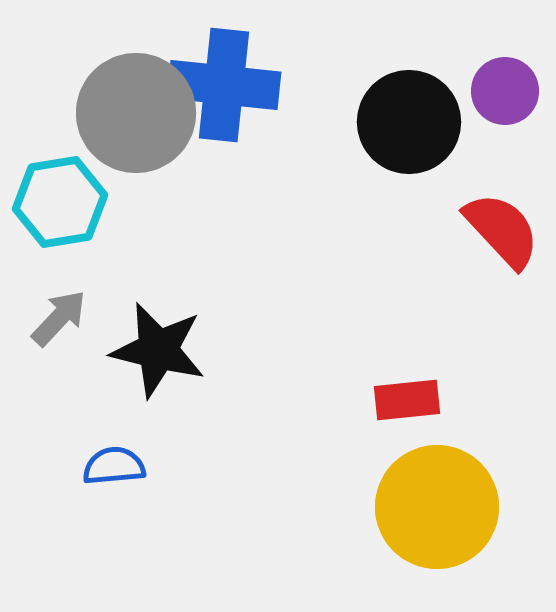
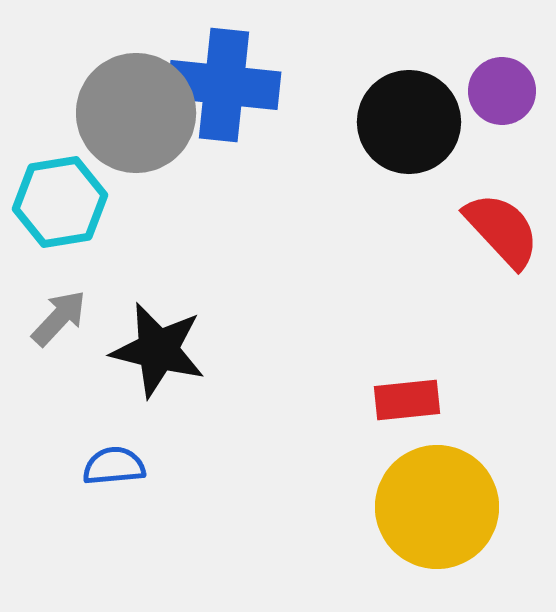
purple circle: moved 3 px left
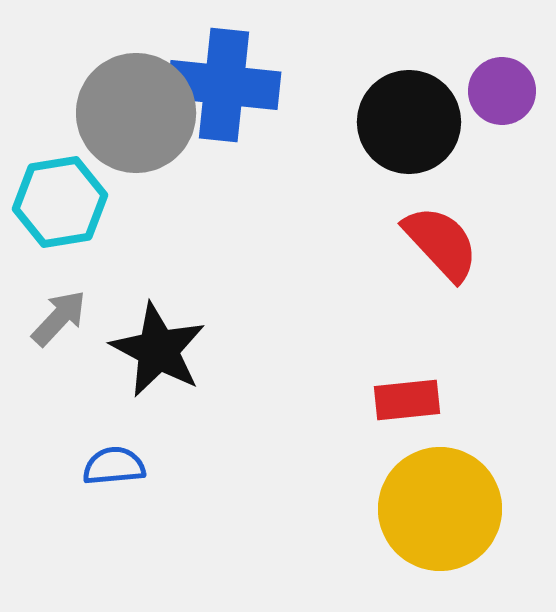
red semicircle: moved 61 px left, 13 px down
black star: rotated 14 degrees clockwise
yellow circle: moved 3 px right, 2 px down
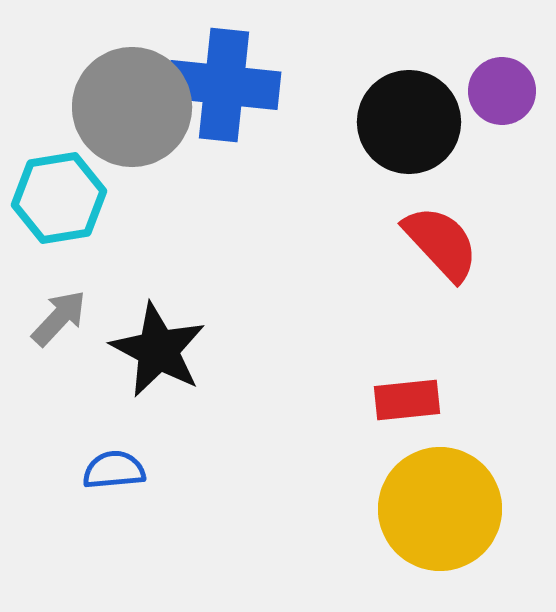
gray circle: moved 4 px left, 6 px up
cyan hexagon: moved 1 px left, 4 px up
blue semicircle: moved 4 px down
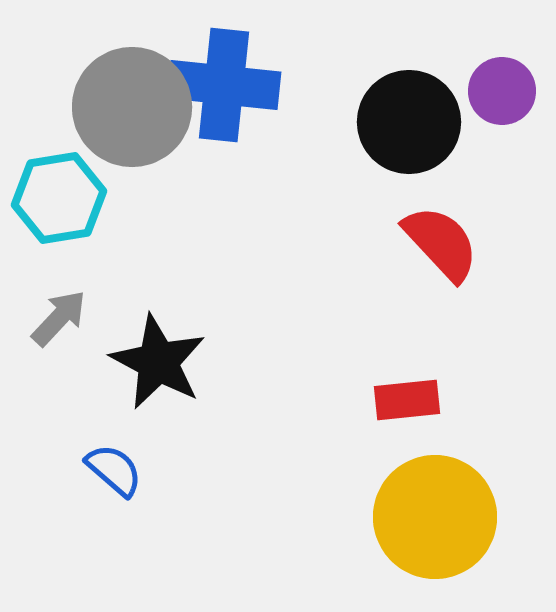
black star: moved 12 px down
blue semicircle: rotated 46 degrees clockwise
yellow circle: moved 5 px left, 8 px down
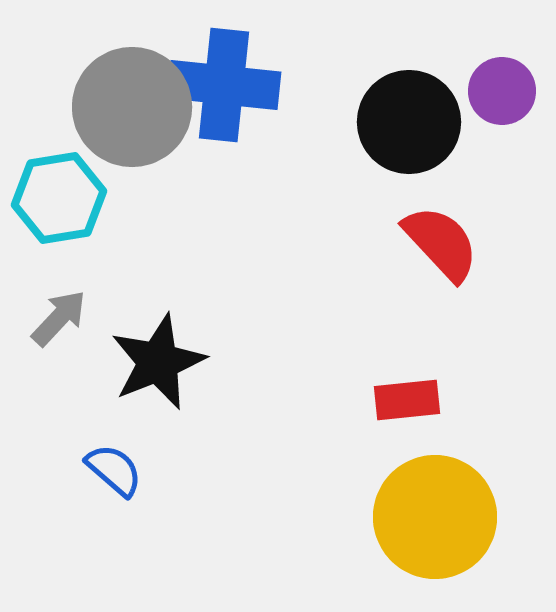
black star: rotated 22 degrees clockwise
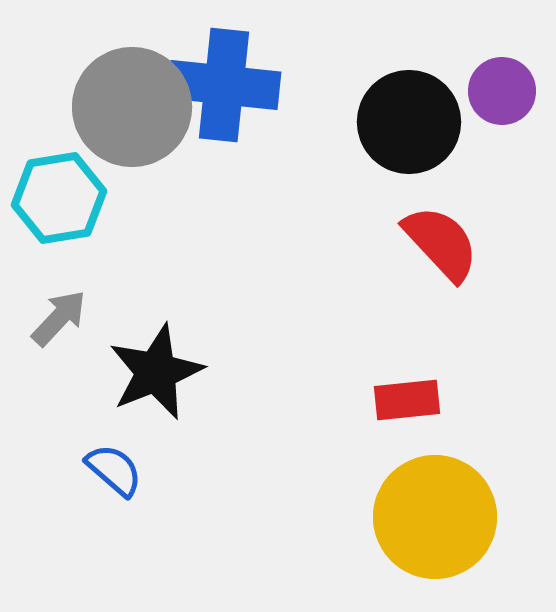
black star: moved 2 px left, 10 px down
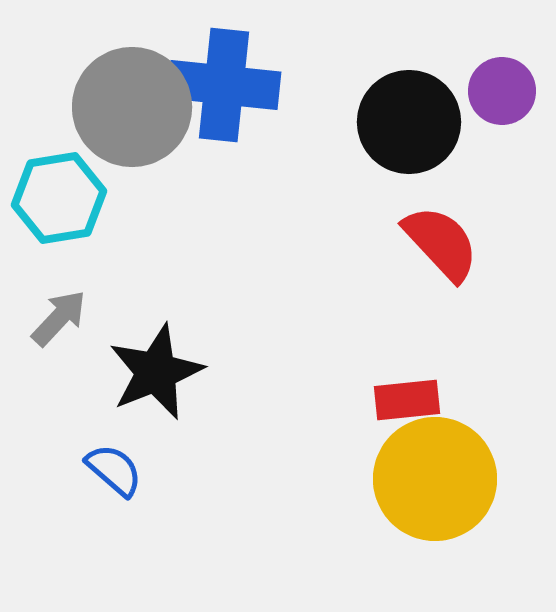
yellow circle: moved 38 px up
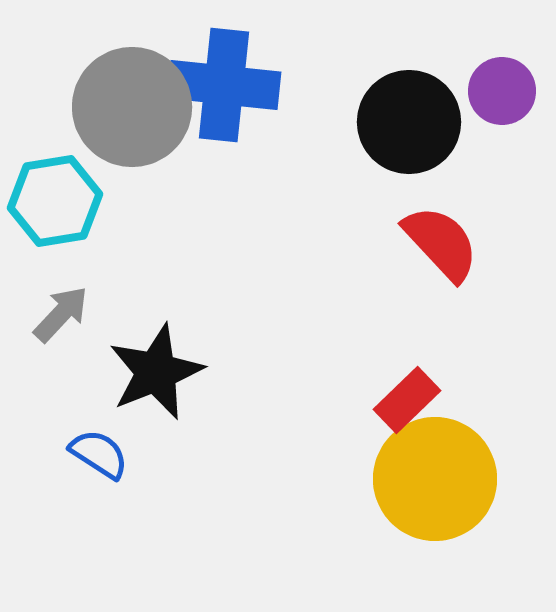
cyan hexagon: moved 4 px left, 3 px down
gray arrow: moved 2 px right, 4 px up
red rectangle: rotated 38 degrees counterclockwise
blue semicircle: moved 15 px left, 16 px up; rotated 8 degrees counterclockwise
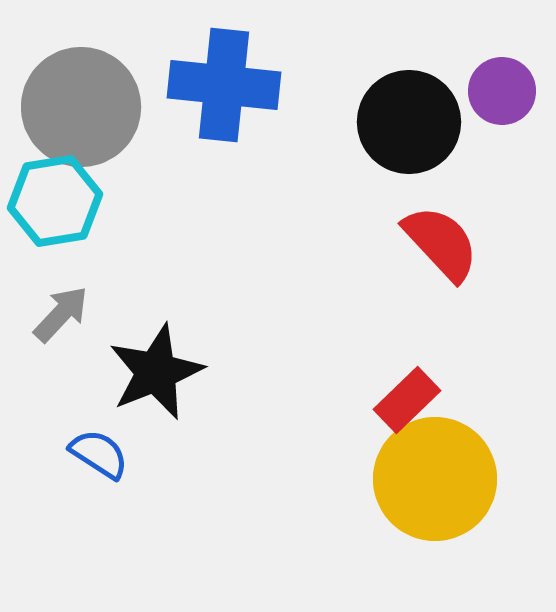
gray circle: moved 51 px left
